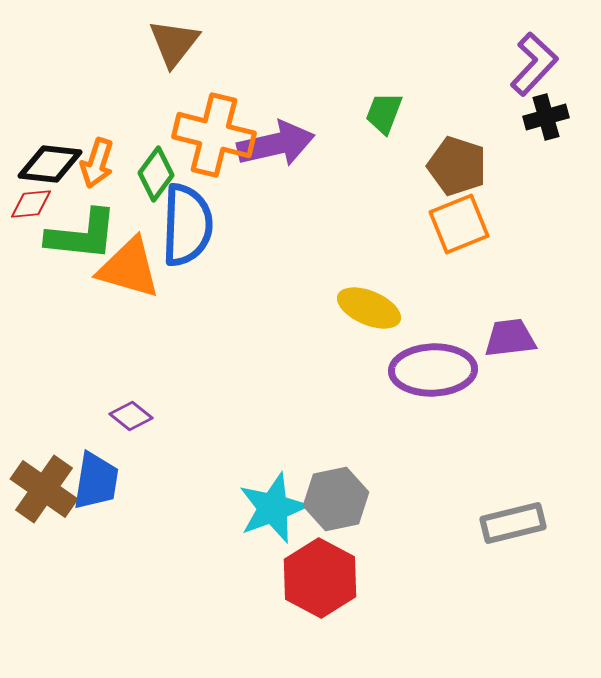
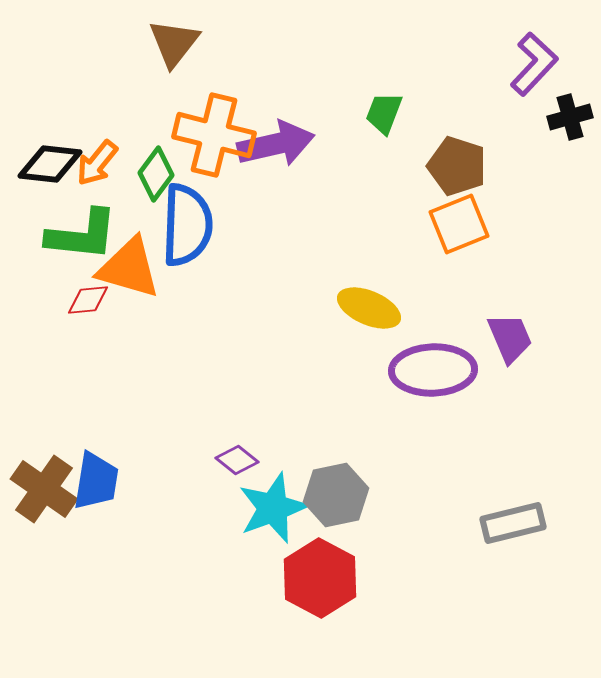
black cross: moved 24 px right
orange arrow: rotated 21 degrees clockwise
red diamond: moved 57 px right, 96 px down
purple trapezoid: rotated 74 degrees clockwise
purple diamond: moved 106 px right, 44 px down
gray hexagon: moved 4 px up
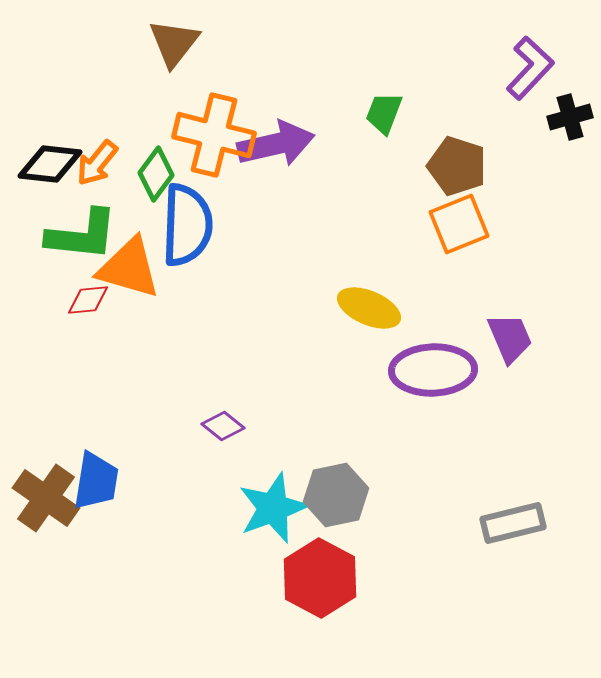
purple L-shape: moved 4 px left, 4 px down
purple diamond: moved 14 px left, 34 px up
brown cross: moved 2 px right, 9 px down
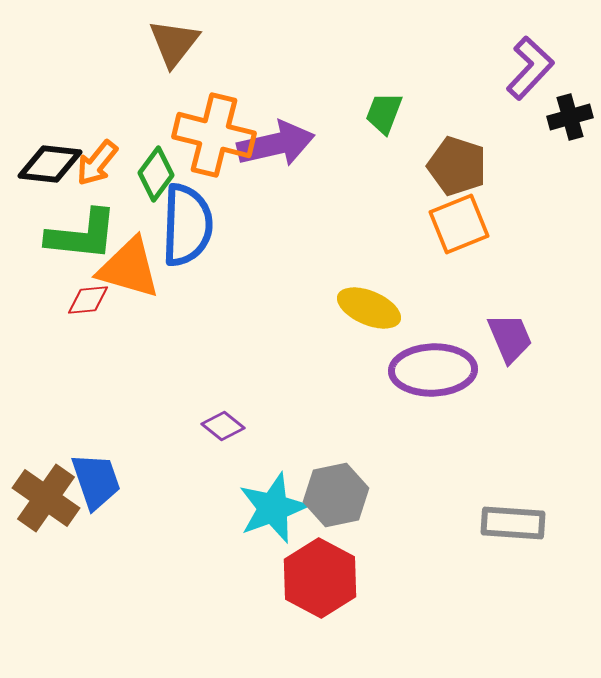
blue trapezoid: rotated 28 degrees counterclockwise
gray rectangle: rotated 18 degrees clockwise
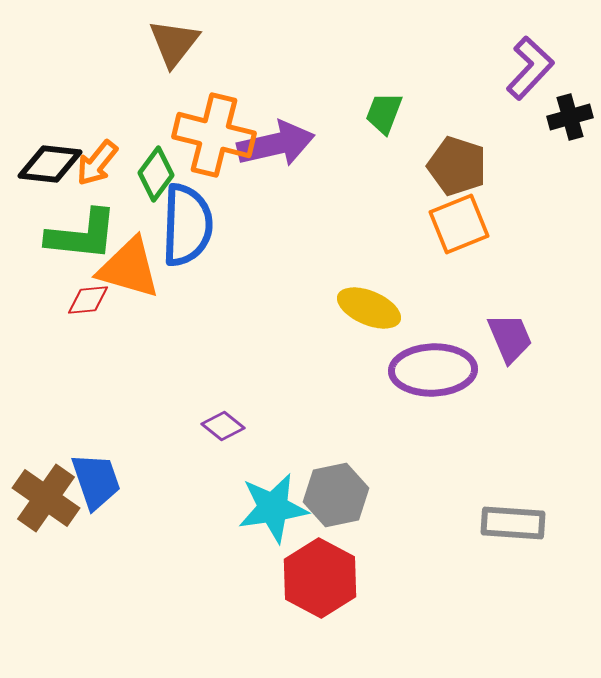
cyan star: rotated 12 degrees clockwise
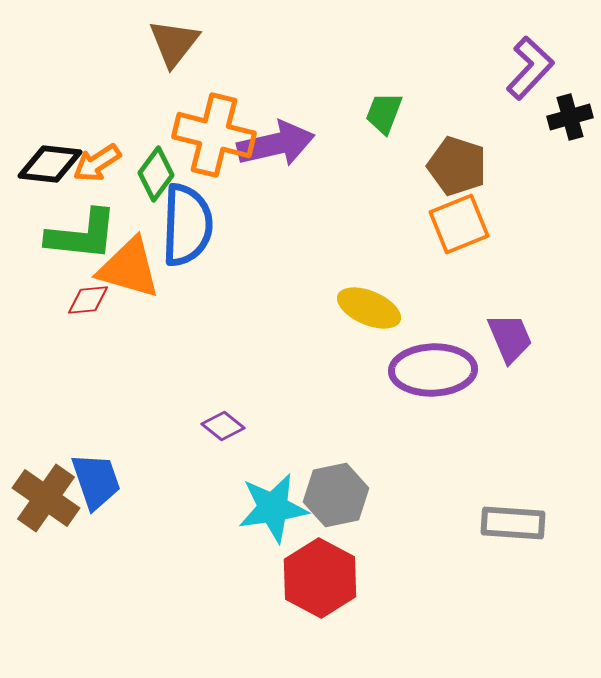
orange arrow: rotated 18 degrees clockwise
